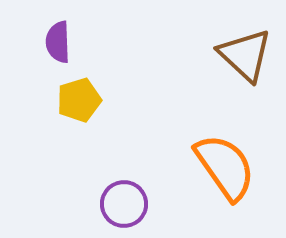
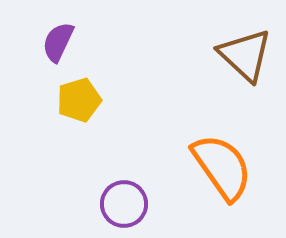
purple semicircle: rotated 27 degrees clockwise
orange semicircle: moved 3 px left
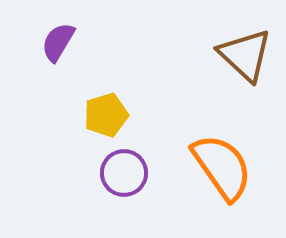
purple semicircle: rotated 6 degrees clockwise
yellow pentagon: moved 27 px right, 15 px down
purple circle: moved 31 px up
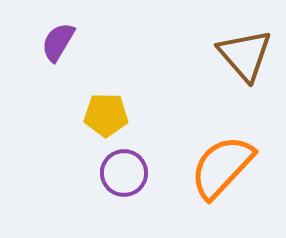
brown triangle: rotated 6 degrees clockwise
yellow pentagon: rotated 18 degrees clockwise
orange semicircle: rotated 102 degrees counterclockwise
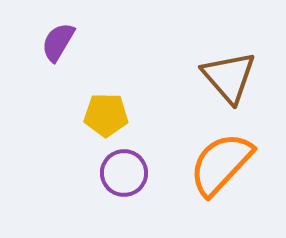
brown triangle: moved 16 px left, 22 px down
orange semicircle: moved 1 px left, 3 px up
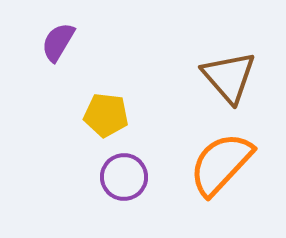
yellow pentagon: rotated 6 degrees clockwise
purple circle: moved 4 px down
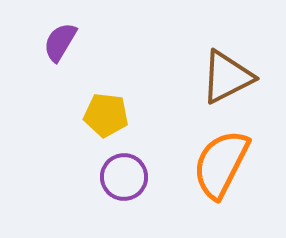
purple semicircle: moved 2 px right
brown triangle: moved 2 px left; rotated 44 degrees clockwise
orange semicircle: rotated 16 degrees counterclockwise
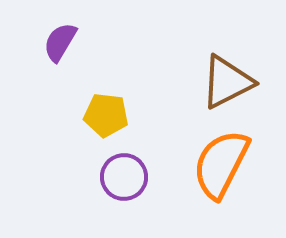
brown triangle: moved 5 px down
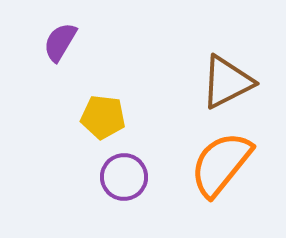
yellow pentagon: moved 3 px left, 2 px down
orange semicircle: rotated 12 degrees clockwise
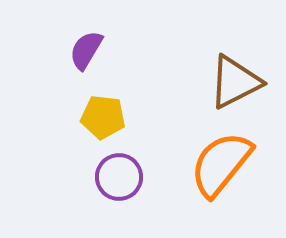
purple semicircle: moved 26 px right, 8 px down
brown triangle: moved 8 px right
purple circle: moved 5 px left
